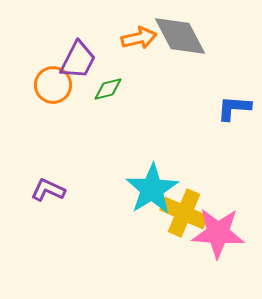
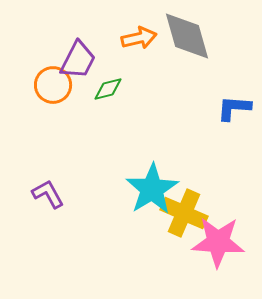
gray diamond: moved 7 px right; rotated 12 degrees clockwise
purple L-shape: moved 4 px down; rotated 36 degrees clockwise
pink star: moved 9 px down
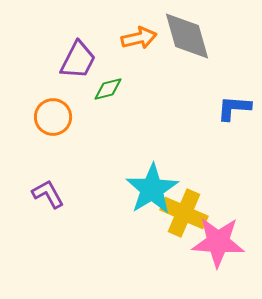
orange circle: moved 32 px down
